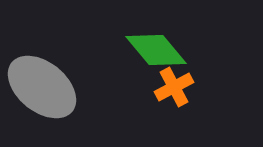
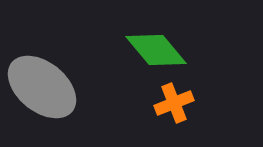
orange cross: moved 16 px down; rotated 6 degrees clockwise
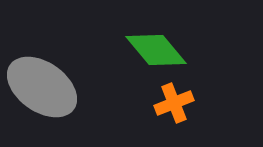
gray ellipse: rotated 4 degrees counterclockwise
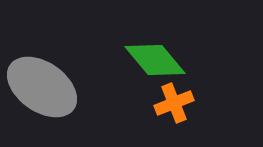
green diamond: moved 1 px left, 10 px down
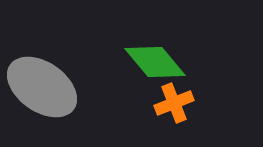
green diamond: moved 2 px down
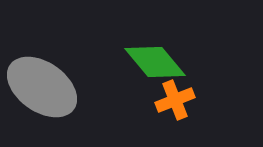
orange cross: moved 1 px right, 3 px up
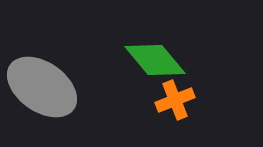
green diamond: moved 2 px up
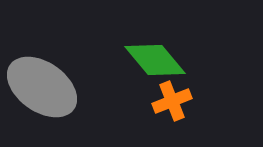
orange cross: moved 3 px left, 1 px down
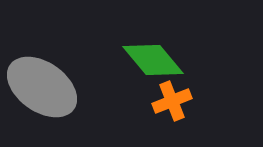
green diamond: moved 2 px left
